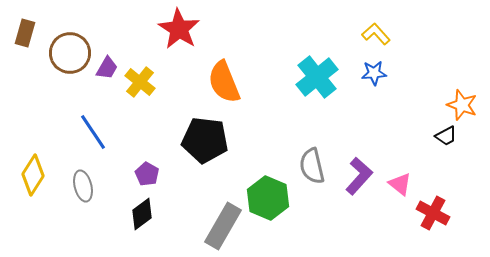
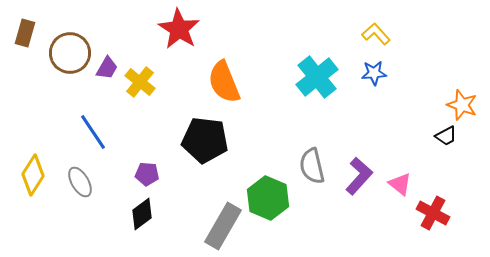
purple pentagon: rotated 25 degrees counterclockwise
gray ellipse: moved 3 px left, 4 px up; rotated 16 degrees counterclockwise
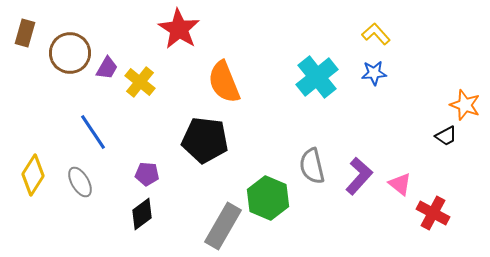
orange star: moved 3 px right
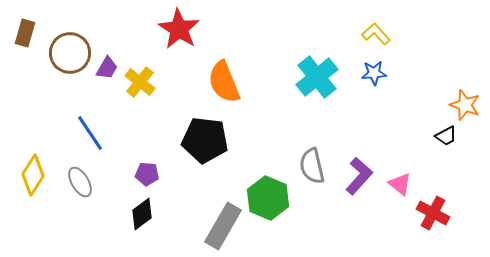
blue line: moved 3 px left, 1 px down
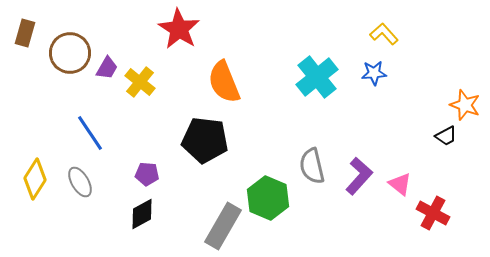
yellow L-shape: moved 8 px right
yellow diamond: moved 2 px right, 4 px down
black diamond: rotated 8 degrees clockwise
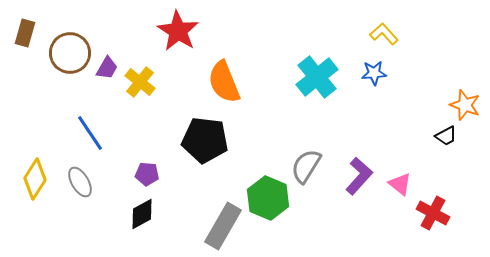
red star: moved 1 px left, 2 px down
gray semicircle: moved 6 px left; rotated 45 degrees clockwise
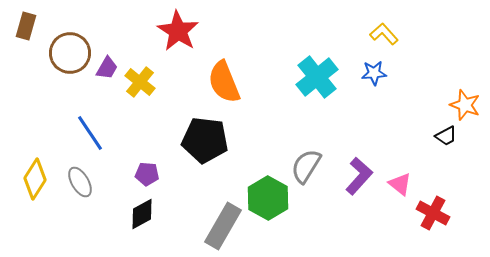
brown rectangle: moved 1 px right, 7 px up
green hexagon: rotated 6 degrees clockwise
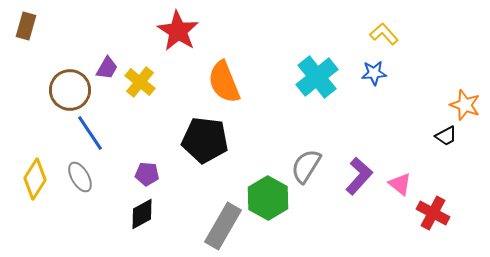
brown circle: moved 37 px down
gray ellipse: moved 5 px up
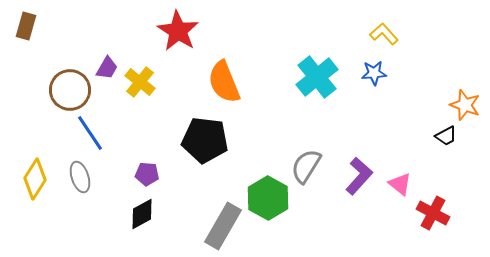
gray ellipse: rotated 12 degrees clockwise
